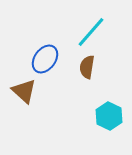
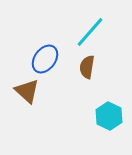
cyan line: moved 1 px left
brown triangle: moved 3 px right
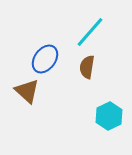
cyan hexagon: rotated 8 degrees clockwise
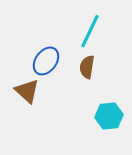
cyan line: moved 1 px up; rotated 16 degrees counterclockwise
blue ellipse: moved 1 px right, 2 px down
cyan hexagon: rotated 20 degrees clockwise
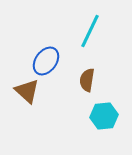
brown semicircle: moved 13 px down
cyan hexagon: moved 5 px left
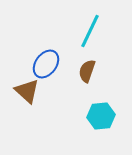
blue ellipse: moved 3 px down
brown semicircle: moved 9 px up; rotated 10 degrees clockwise
cyan hexagon: moved 3 px left
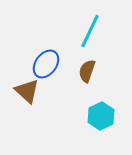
cyan hexagon: rotated 20 degrees counterclockwise
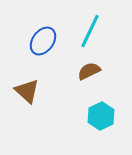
blue ellipse: moved 3 px left, 23 px up
brown semicircle: moved 2 px right; rotated 45 degrees clockwise
